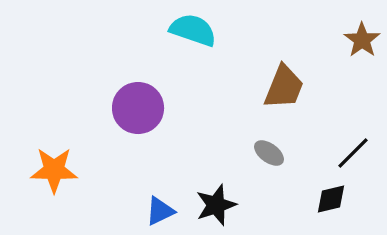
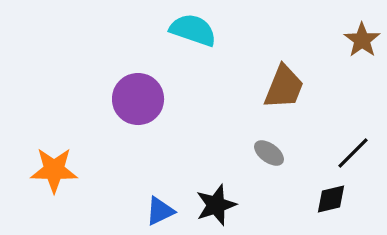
purple circle: moved 9 px up
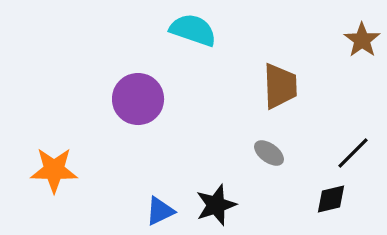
brown trapezoid: moved 4 px left, 1 px up; rotated 24 degrees counterclockwise
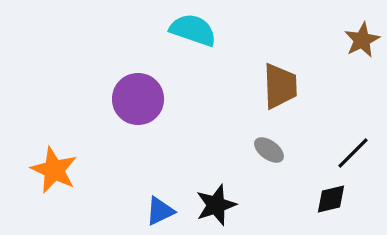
brown star: rotated 9 degrees clockwise
gray ellipse: moved 3 px up
orange star: rotated 24 degrees clockwise
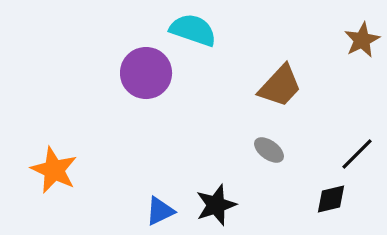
brown trapezoid: rotated 45 degrees clockwise
purple circle: moved 8 px right, 26 px up
black line: moved 4 px right, 1 px down
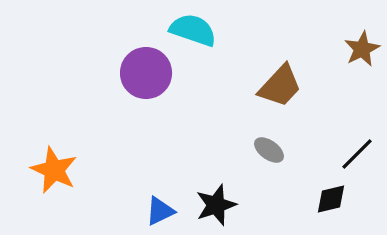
brown star: moved 9 px down
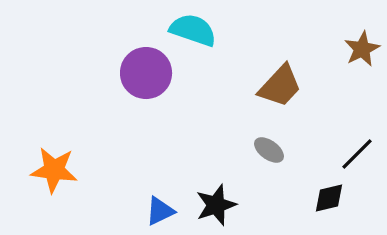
orange star: rotated 18 degrees counterclockwise
black diamond: moved 2 px left, 1 px up
